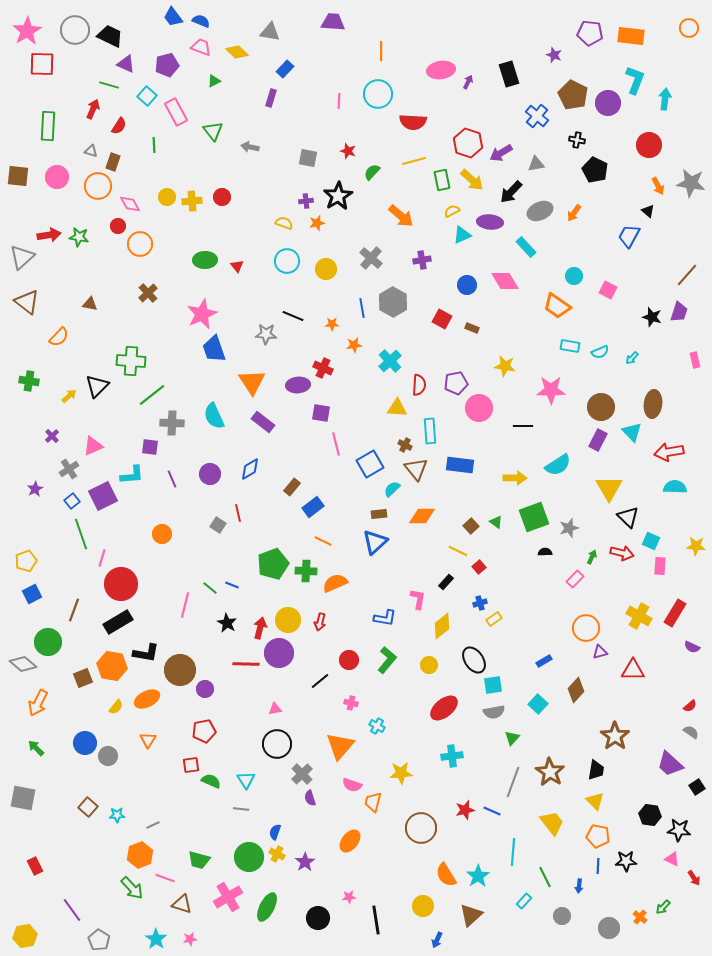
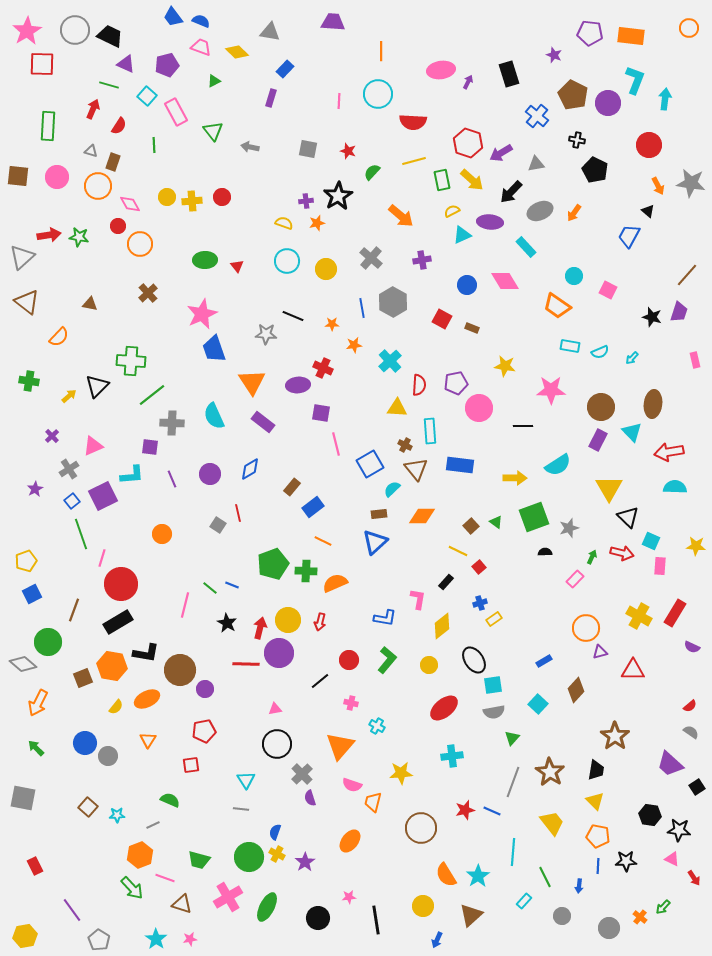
gray square at (308, 158): moved 9 px up
green semicircle at (211, 781): moved 41 px left, 19 px down
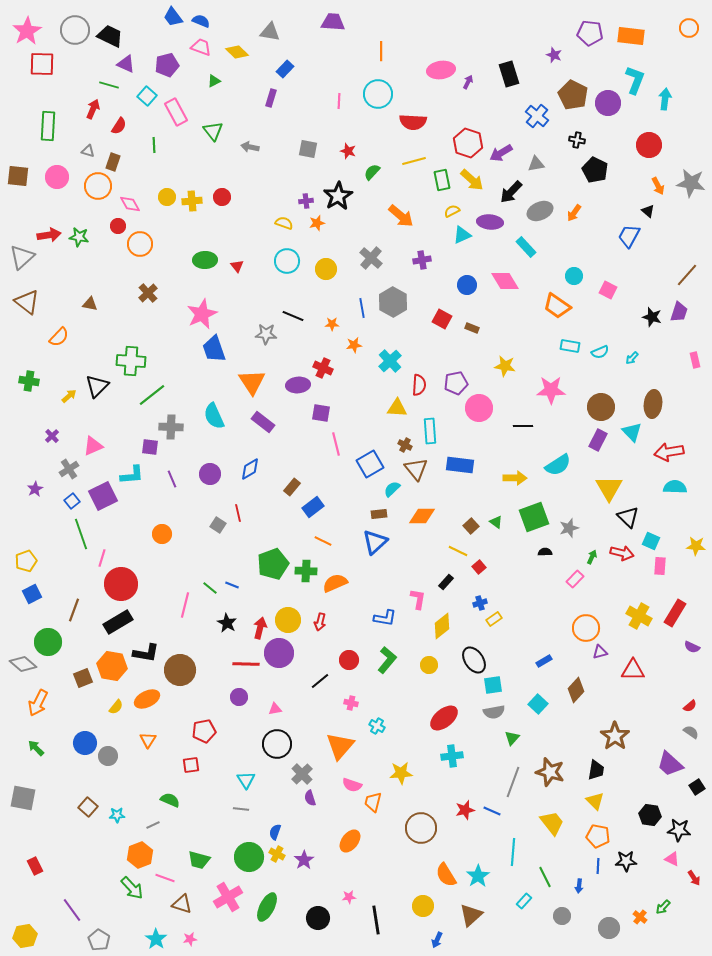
gray triangle at (91, 151): moved 3 px left
gray cross at (172, 423): moved 1 px left, 4 px down
purple circle at (205, 689): moved 34 px right, 8 px down
red ellipse at (444, 708): moved 10 px down
brown star at (550, 772): rotated 16 degrees counterclockwise
purple star at (305, 862): moved 1 px left, 2 px up
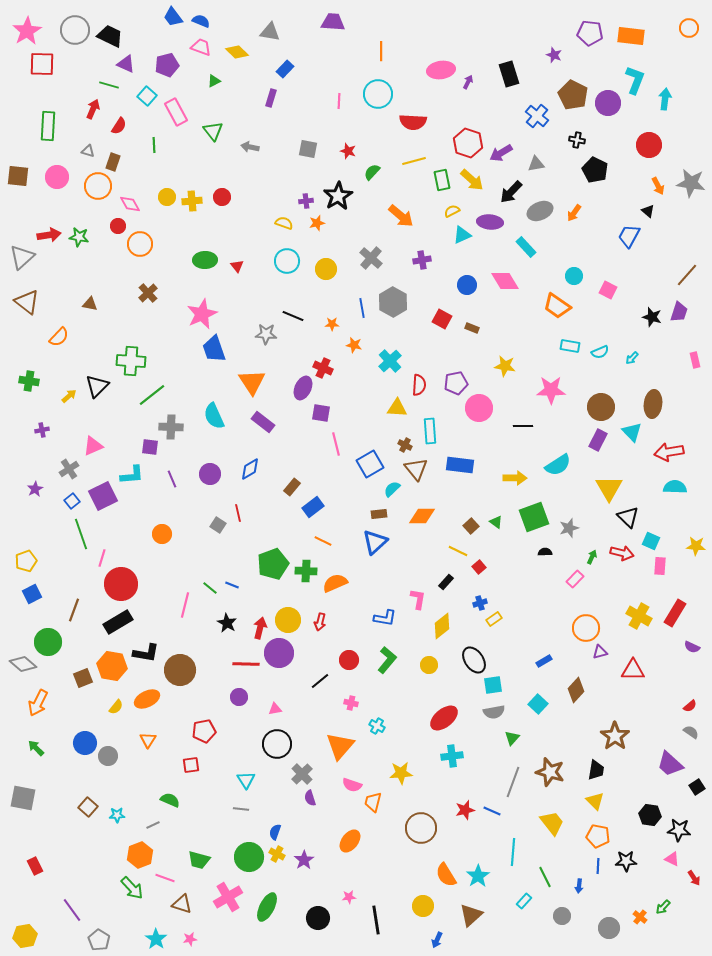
orange star at (354, 345): rotated 21 degrees clockwise
purple ellipse at (298, 385): moved 5 px right, 3 px down; rotated 60 degrees counterclockwise
purple cross at (52, 436): moved 10 px left, 6 px up; rotated 32 degrees clockwise
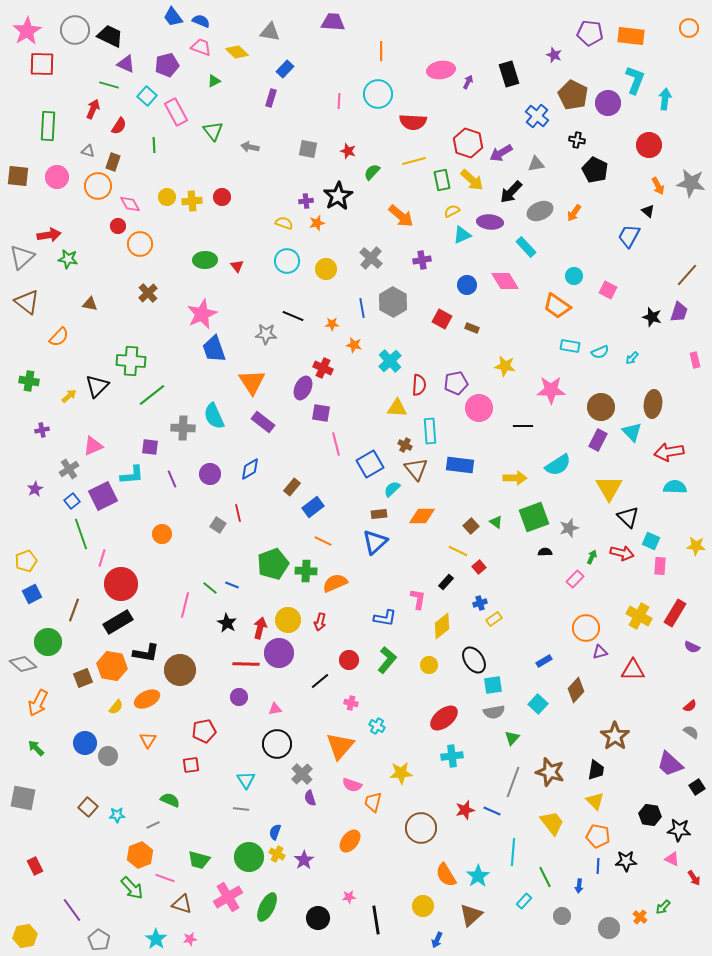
green star at (79, 237): moved 11 px left, 22 px down
gray cross at (171, 427): moved 12 px right, 1 px down
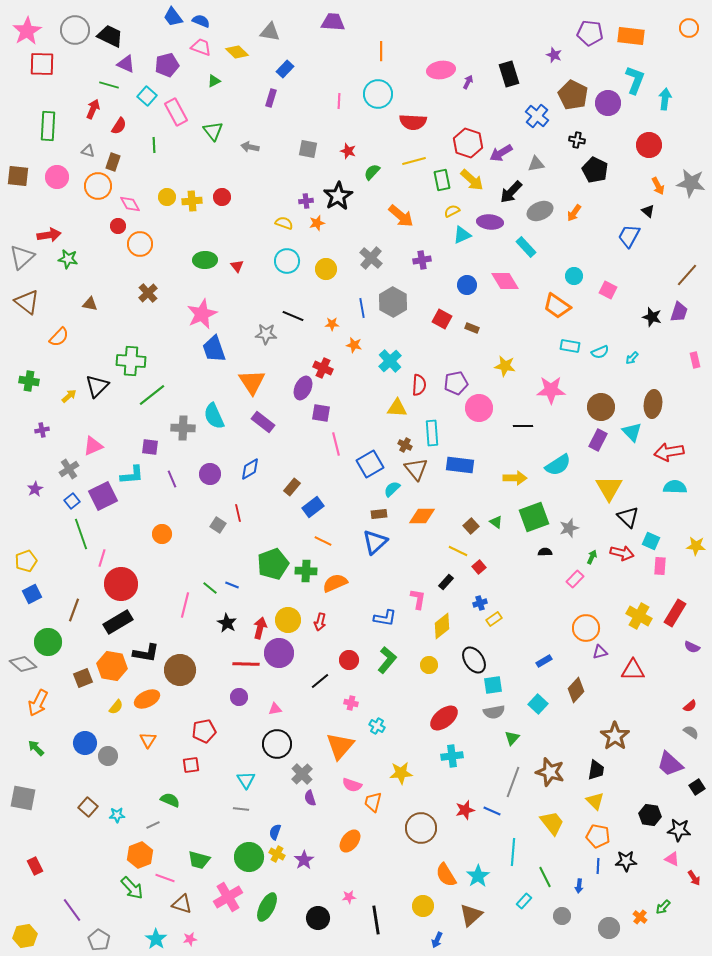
cyan rectangle at (430, 431): moved 2 px right, 2 px down
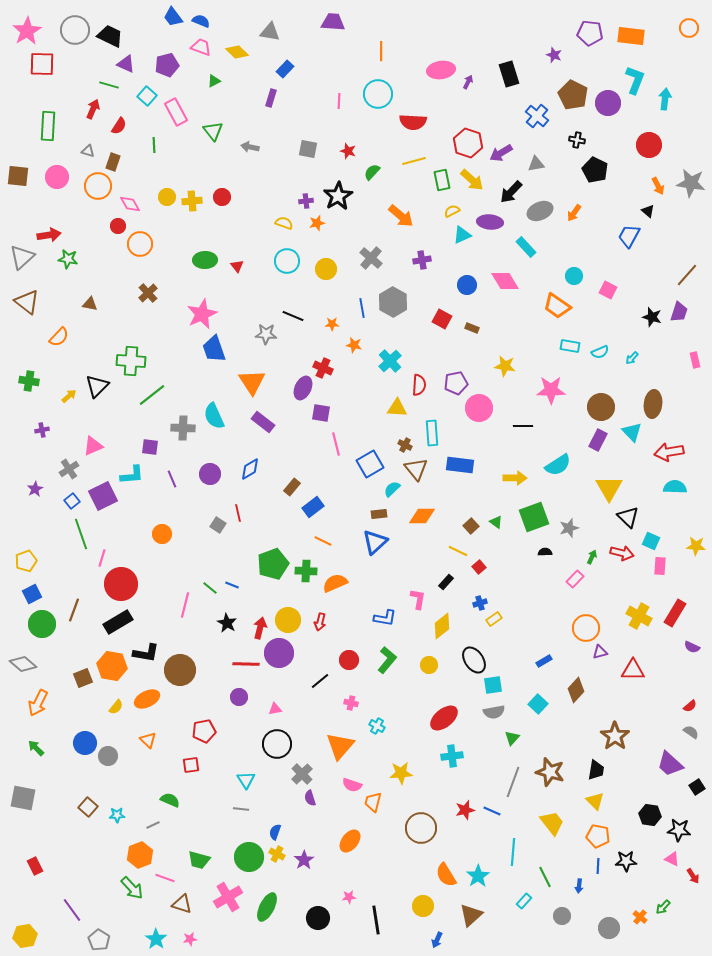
green circle at (48, 642): moved 6 px left, 18 px up
orange triangle at (148, 740): rotated 18 degrees counterclockwise
red arrow at (694, 878): moved 1 px left, 2 px up
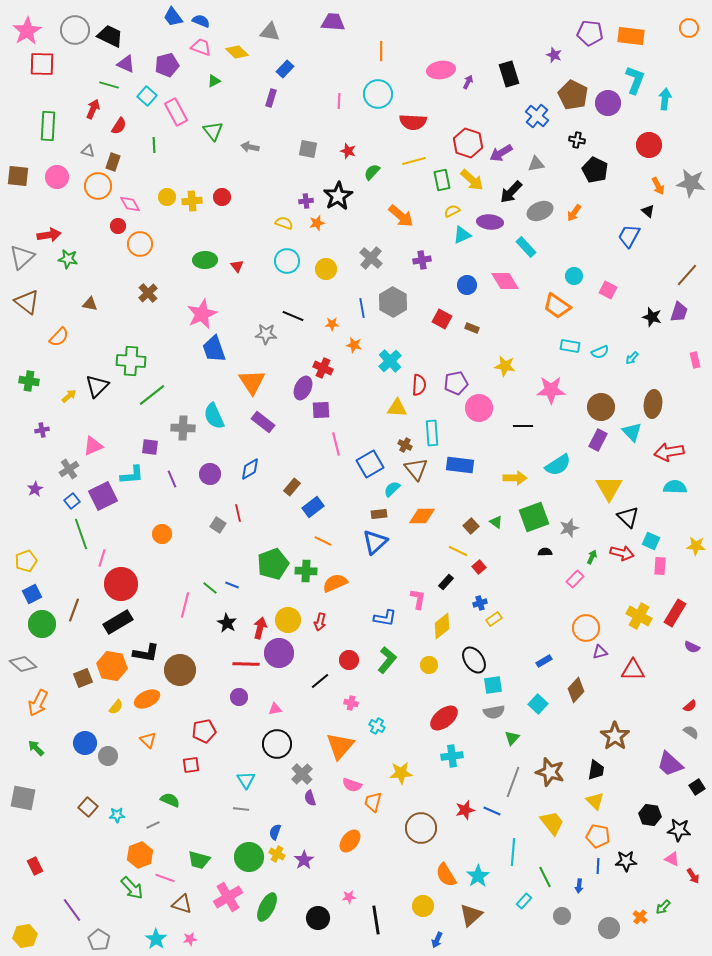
purple square at (321, 413): moved 3 px up; rotated 12 degrees counterclockwise
